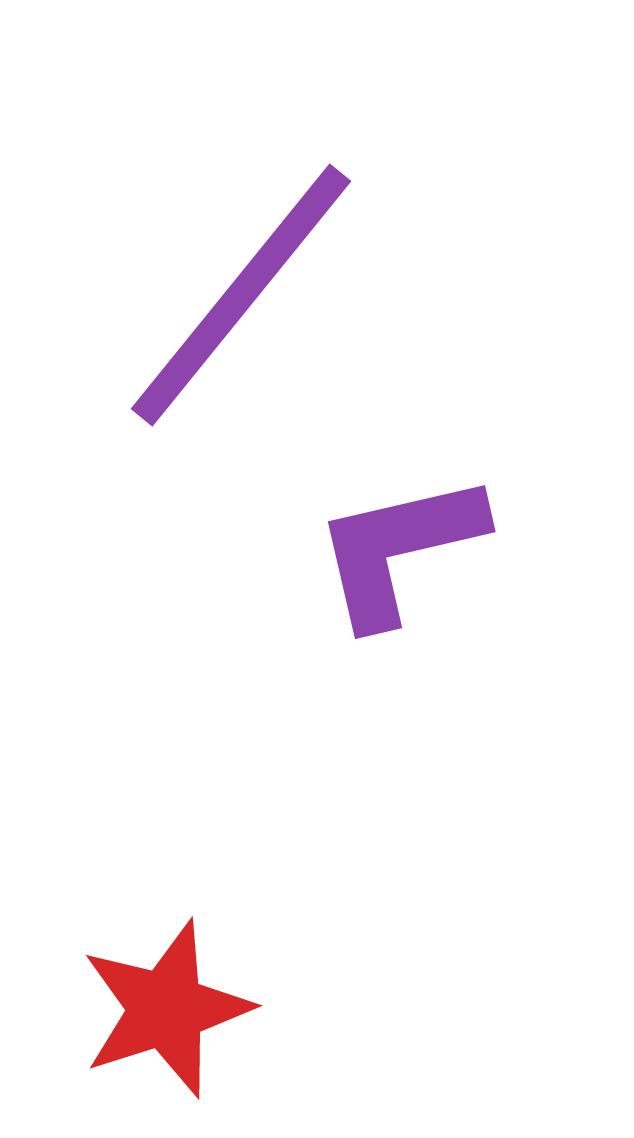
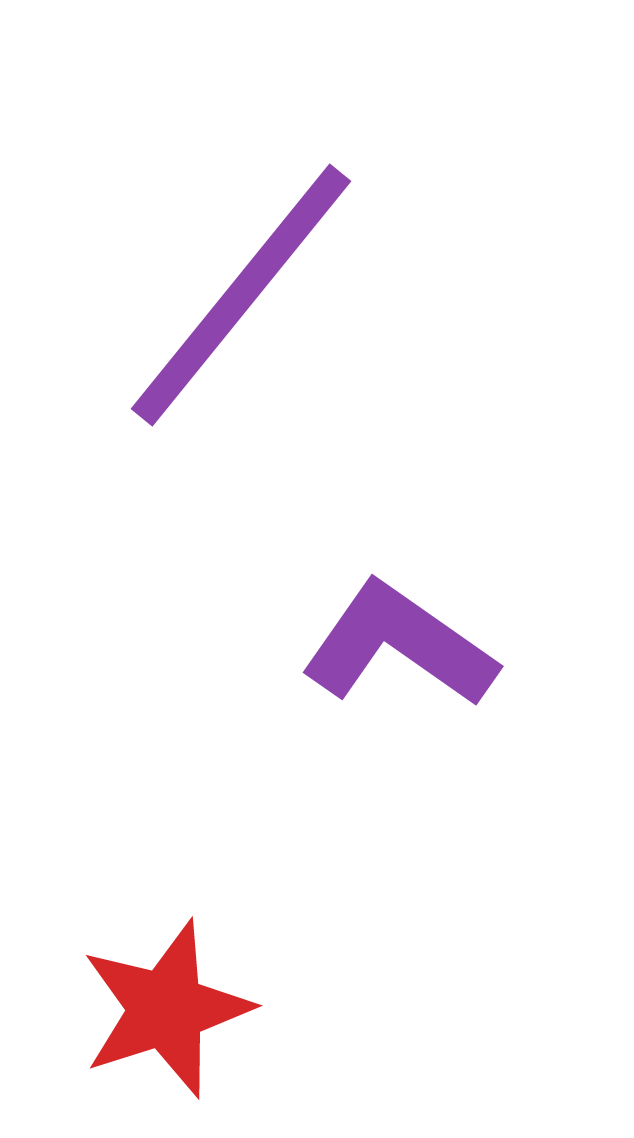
purple L-shape: moved 96 px down; rotated 48 degrees clockwise
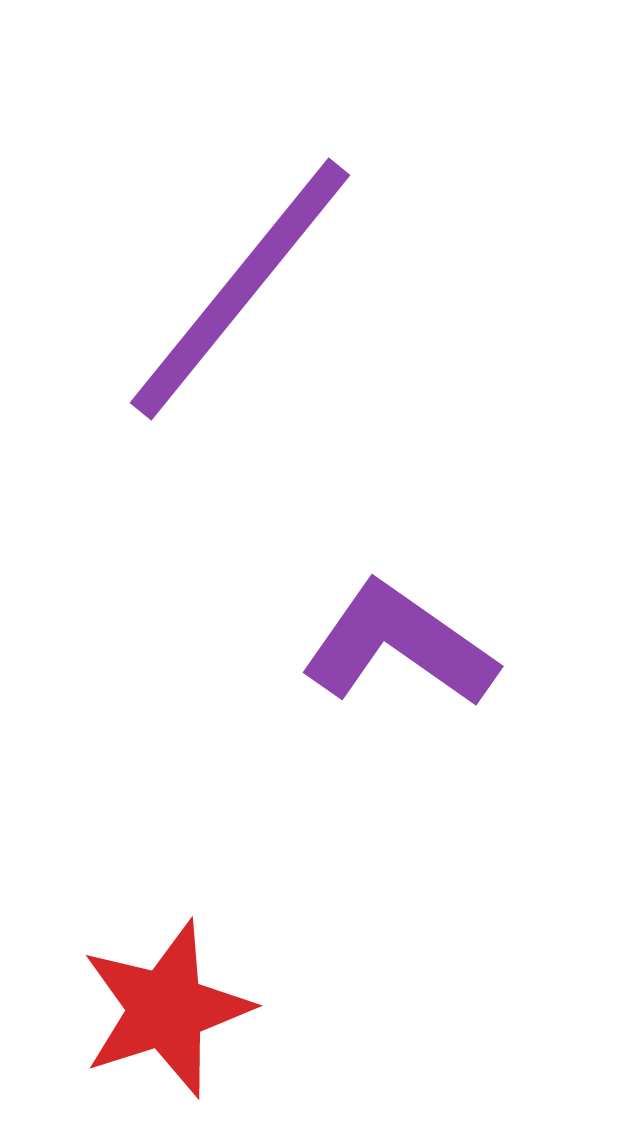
purple line: moved 1 px left, 6 px up
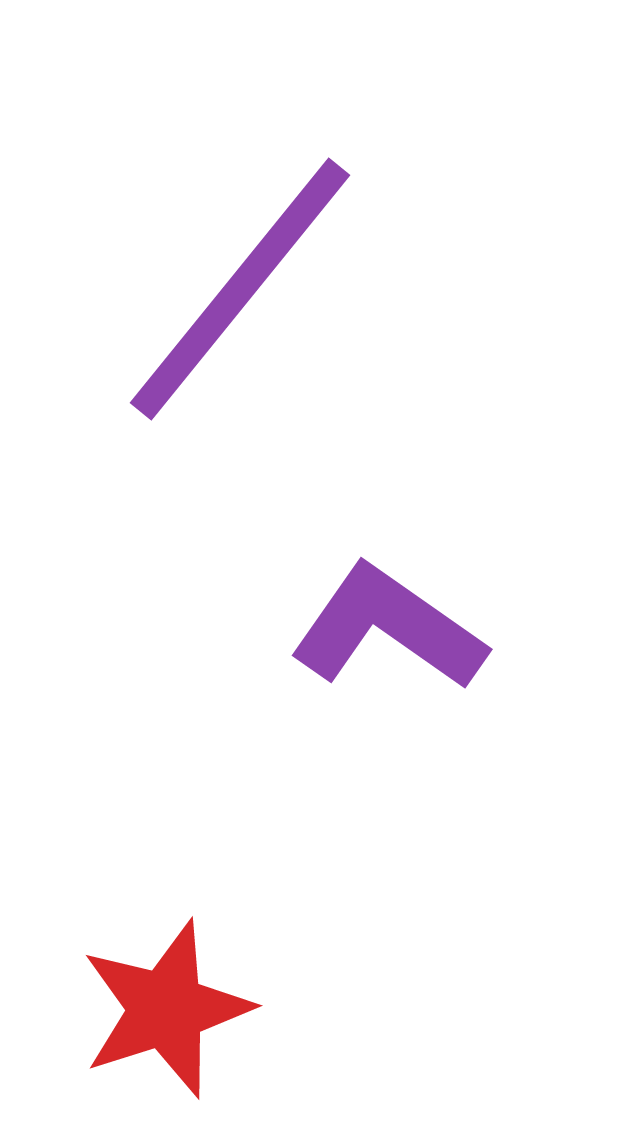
purple L-shape: moved 11 px left, 17 px up
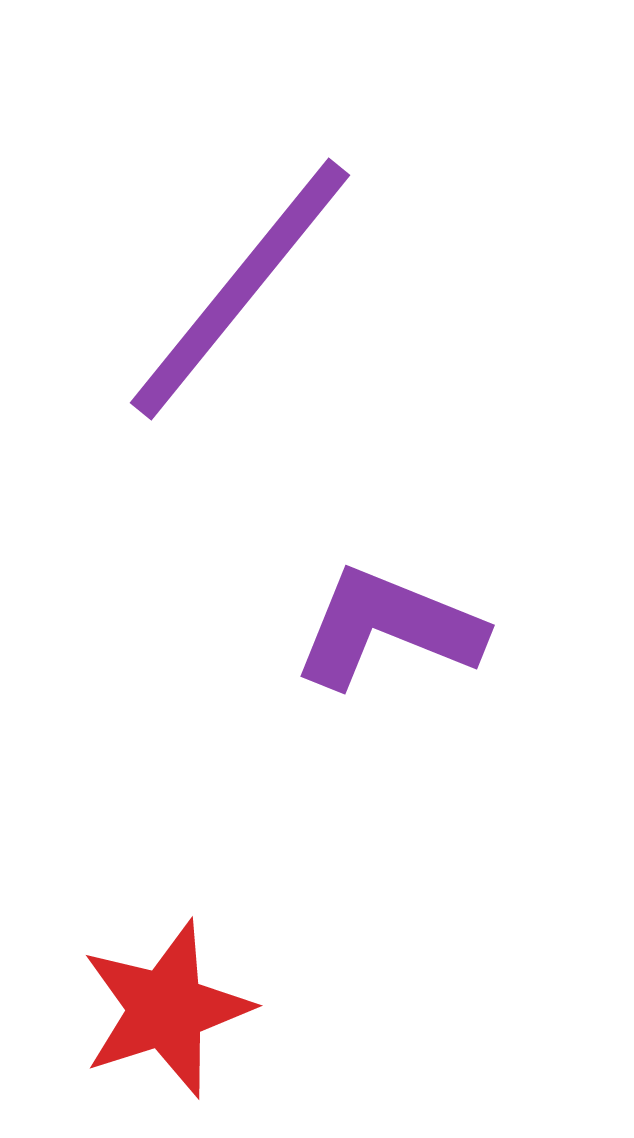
purple L-shape: rotated 13 degrees counterclockwise
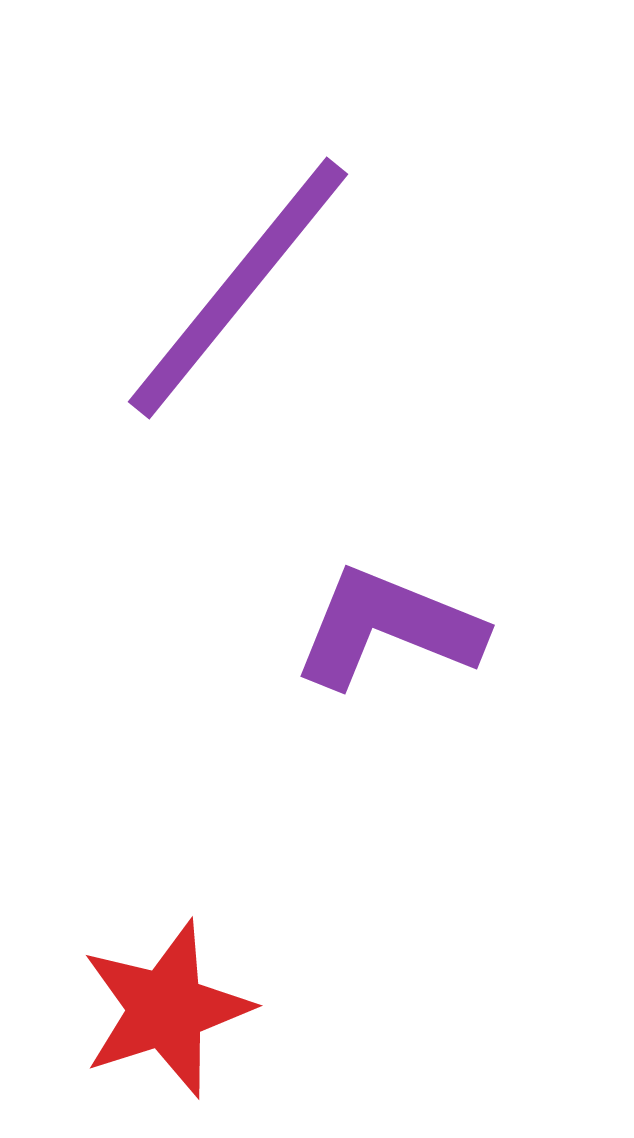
purple line: moved 2 px left, 1 px up
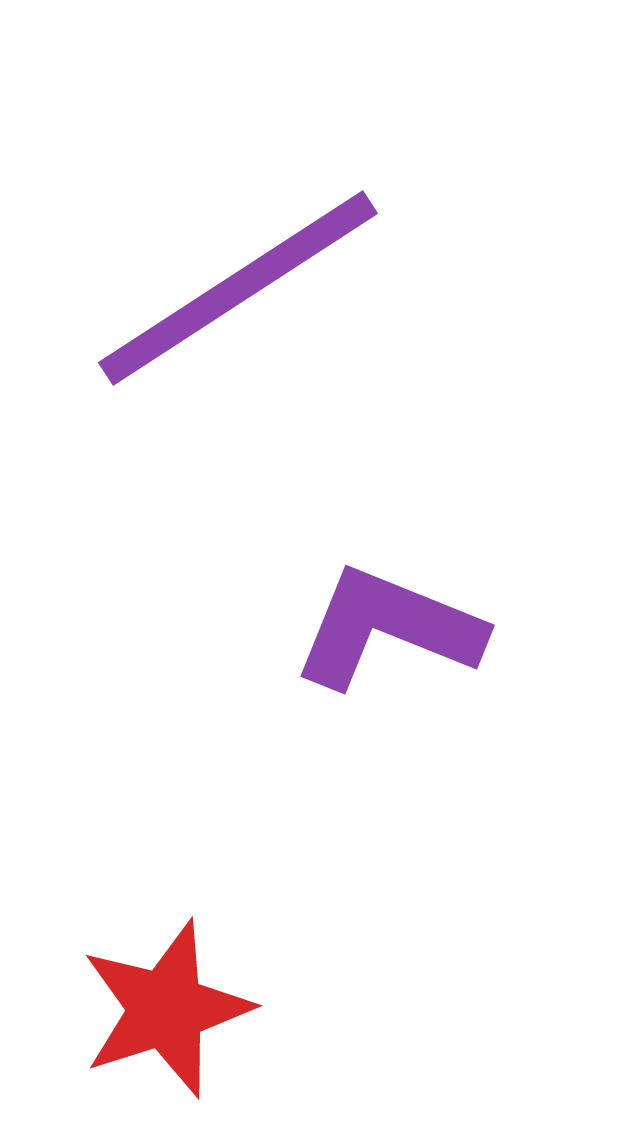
purple line: rotated 18 degrees clockwise
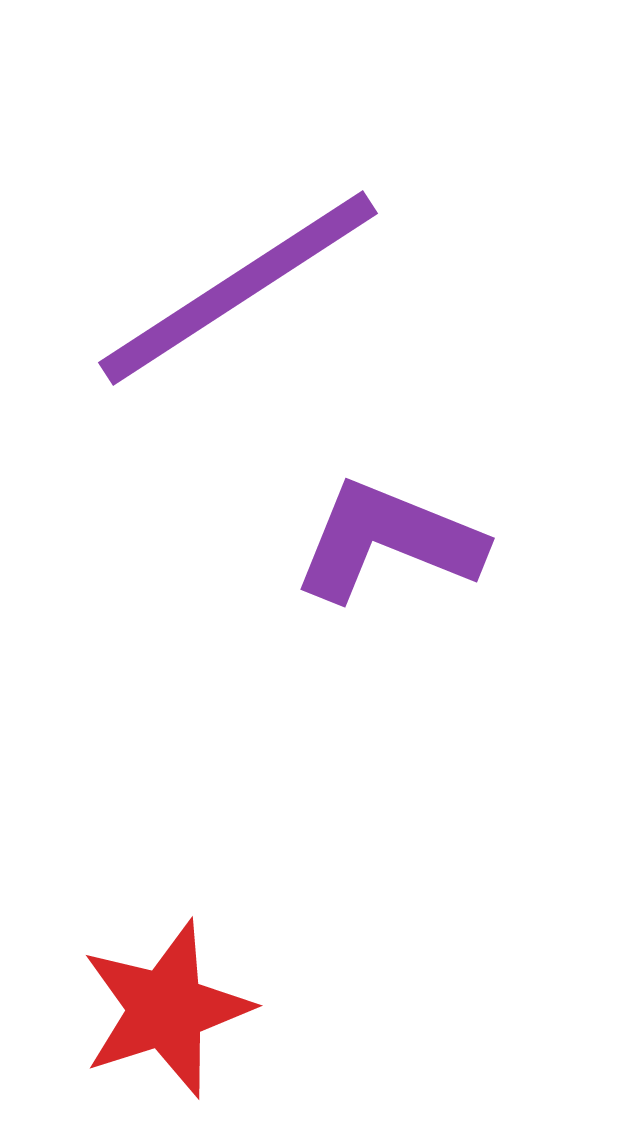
purple L-shape: moved 87 px up
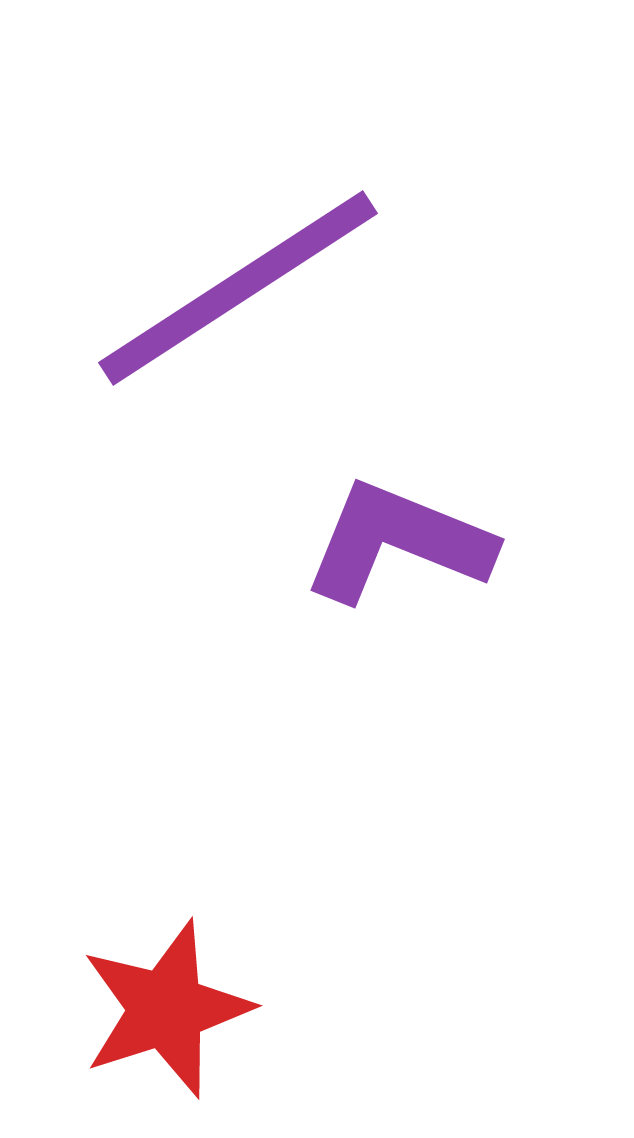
purple L-shape: moved 10 px right, 1 px down
